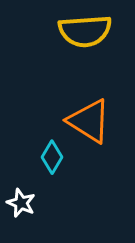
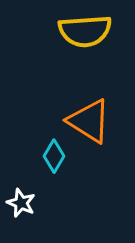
cyan diamond: moved 2 px right, 1 px up
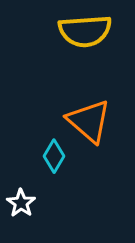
orange triangle: rotated 9 degrees clockwise
white star: rotated 12 degrees clockwise
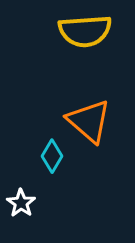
cyan diamond: moved 2 px left
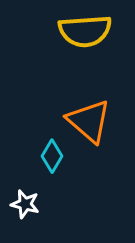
white star: moved 4 px right, 1 px down; rotated 20 degrees counterclockwise
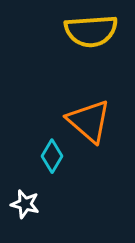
yellow semicircle: moved 6 px right
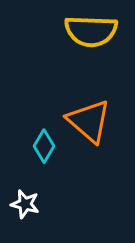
yellow semicircle: rotated 6 degrees clockwise
cyan diamond: moved 8 px left, 10 px up
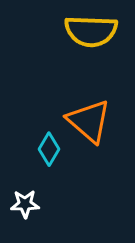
cyan diamond: moved 5 px right, 3 px down
white star: rotated 16 degrees counterclockwise
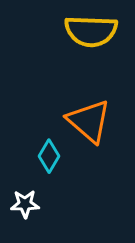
cyan diamond: moved 7 px down
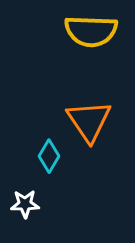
orange triangle: rotated 15 degrees clockwise
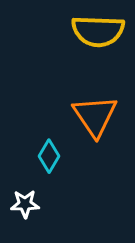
yellow semicircle: moved 7 px right
orange triangle: moved 6 px right, 5 px up
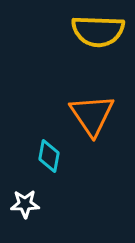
orange triangle: moved 3 px left, 1 px up
cyan diamond: rotated 20 degrees counterclockwise
